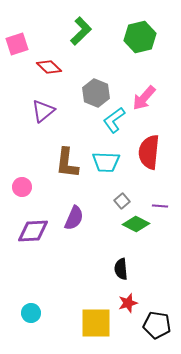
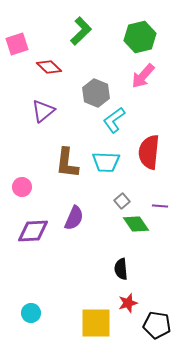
pink arrow: moved 1 px left, 22 px up
green diamond: rotated 28 degrees clockwise
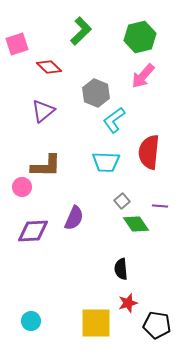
brown L-shape: moved 21 px left, 3 px down; rotated 96 degrees counterclockwise
cyan circle: moved 8 px down
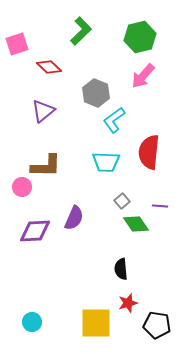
purple diamond: moved 2 px right
cyan circle: moved 1 px right, 1 px down
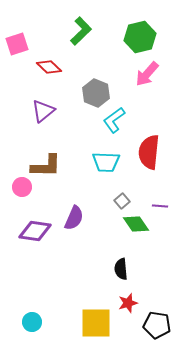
pink arrow: moved 4 px right, 2 px up
purple diamond: rotated 12 degrees clockwise
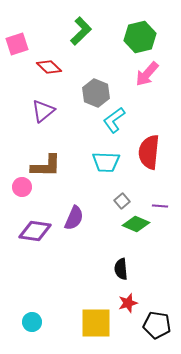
green diamond: rotated 32 degrees counterclockwise
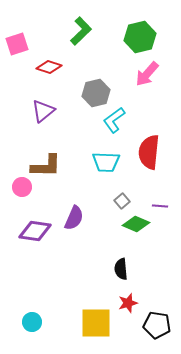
red diamond: rotated 25 degrees counterclockwise
gray hexagon: rotated 24 degrees clockwise
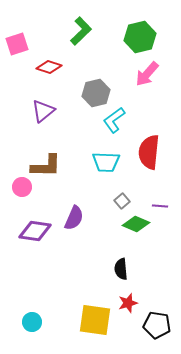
yellow square: moved 1 px left, 3 px up; rotated 8 degrees clockwise
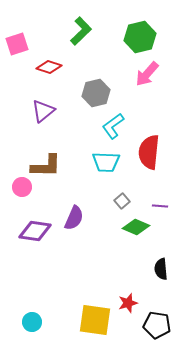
cyan L-shape: moved 1 px left, 6 px down
green diamond: moved 3 px down
black semicircle: moved 40 px right
